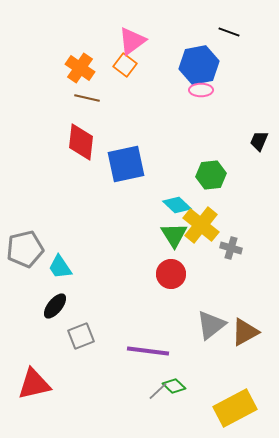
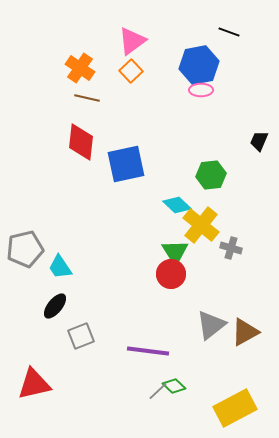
orange square: moved 6 px right, 6 px down; rotated 10 degrees clockwise
green triangle: moved 1 px right, 17 px down
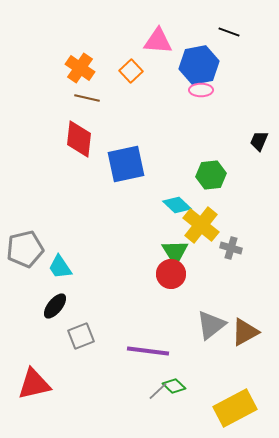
pink triangle: moved 26 px right; rotated 40 degrees clockwise
red diamond: moved 2 px left, 3 px up
